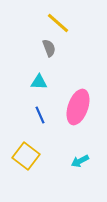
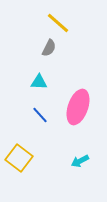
gray semicircle: rotated 48 degrees clockwise
blue line: rotated 18 degrees counterclockwise
yellow square: moved 7 px left, 2 px down
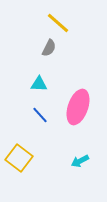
cyan triangle: moved 2 px down
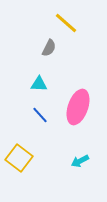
yellow line: moved 8 px right
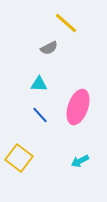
gray semicircle: rotated 36 degrees clockwise
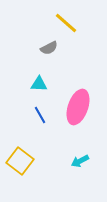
blue line: rotated 12 degrees clockwise
yellow square: moved 1 px right, 3 px down
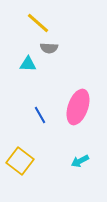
yellow line: moved 28 px left
gray semicircle: rotated 30 degrees clockwise
cyan triangle: moved 11 px left, 20 px up
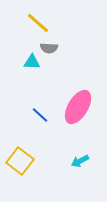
cyan triangle: moved 4 px right, 2 px up
pink ellipse: rotated 12 degrees clockwise
blue line: rotated 18 degrees counterclockwise
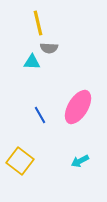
yellow line: rotated 35 degrees clockwise
blue line: rotated 18 degrees clockwise
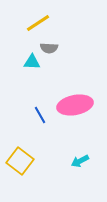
yellow line: rotated 70 degrees clockwise
pink ellipse: moved 3 px left, 2 px up; rotated 48 degrees clockwise
